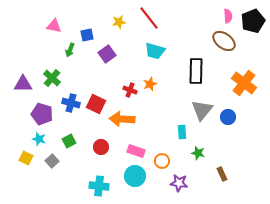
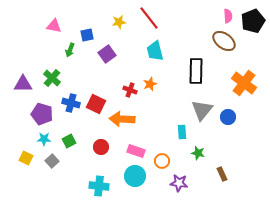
cyan trapezoid: rotated 60 degrees clockwise
cyan star: moved 5 px right; rotated 16 degrees counterclockwise
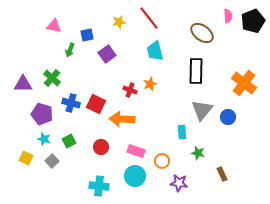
brown ellipse: moved 22 px left, 8 px up
cyan star: rotated 16 degrees clockwise
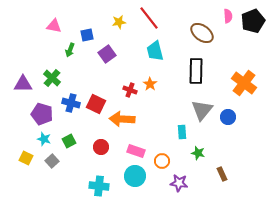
orange star: rotated 16 degrees counterclockwise
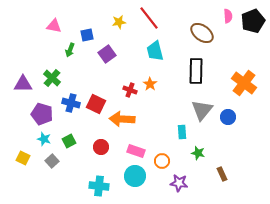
yellow square: moved 3 px left
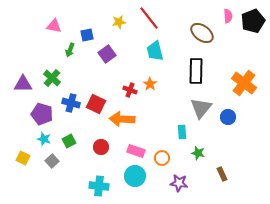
gray triangle: moved 1 px left, 2 px up
orange circle: moved 3 px up
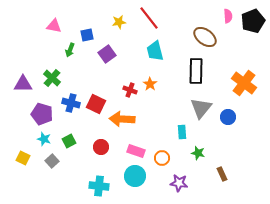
brown ellipse: moved 3 px right, 4 px down
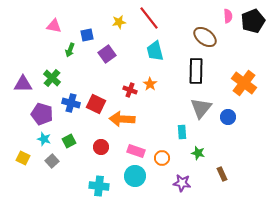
purple star: moved 3 px right
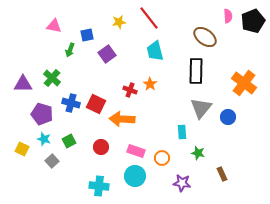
yellow square: moved 1 px left, 9 px up
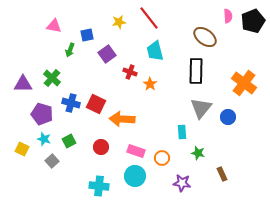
red cross: moved 18 px up
